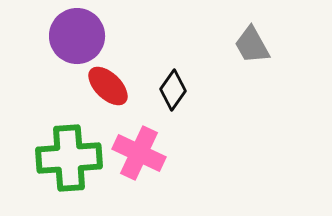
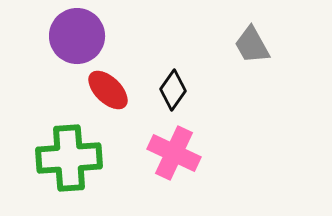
red ellipse: moved 4 px down
pink cross: moved 35 px right
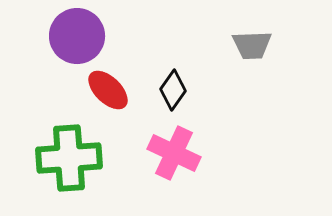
gray trapezoid: rotated 63 degrees counterclockwise
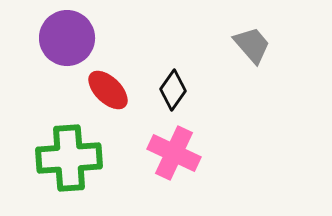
purple circle: moved 10 px left, 2 px down
gray trapezoid: rotated 129 degrees counterclockwise
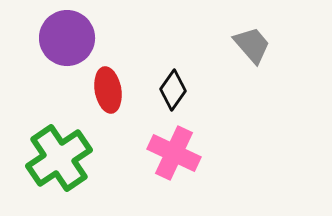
red ellipse: rotated 36 degrees clockwise
green cross: moved 10 px left; rotated 30 degrees counterclockwise
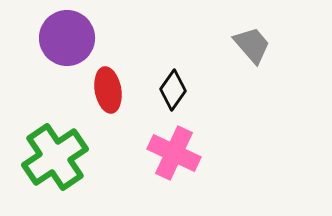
green cross: moved 4 px left, 1 px up
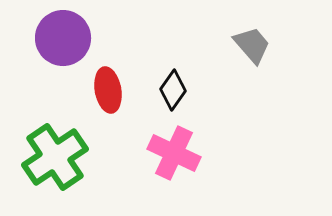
purple circle: moved 4 px left
